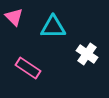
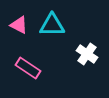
pink triangle: moved 5 px right, 8 px down; rotated 18 degrees counterclockwise
cyan triangle: moved 1 px left, 2 px up
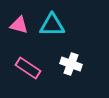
pink triangle: rotated 12 degrees counterclockwise
white cross: moved 16 px left, 10 px down; rotated 15 degrees counterclockwise
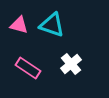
cyan triangle: rotated 20 degrees clockwise
white cross: rotated 30 degrees clockwise
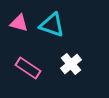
pink triangle: moved 2 px up
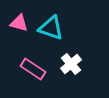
cyan triangle: moved 1 px left, 3 px down
pink rectangle: moved 5 px right, 1 px down
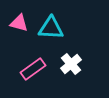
cyan triangle: rotated 16 degrees counterclockwise
pink rectangle: rotated 70 degrees counterclockwise
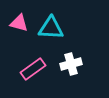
white cross: rotated 25 degrees clockwise
